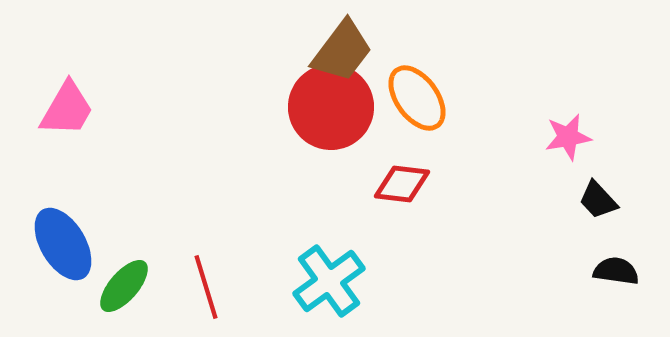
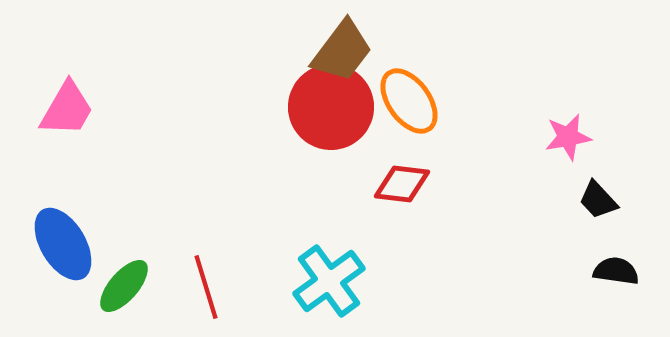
orange ellipse: moved 8 px left, 3 px down
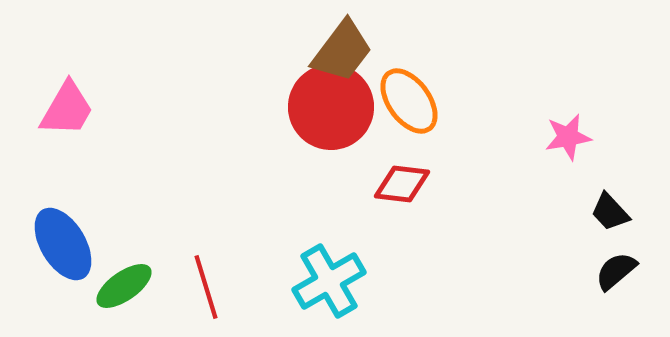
black trapezoid: moved 12 px right, 12 px down
black semicircle: rotated 48 degrees counterclockwise
cyan cross: rotated 6 degrees clockwise
green ellipse: rotated 14 degrees clockwise
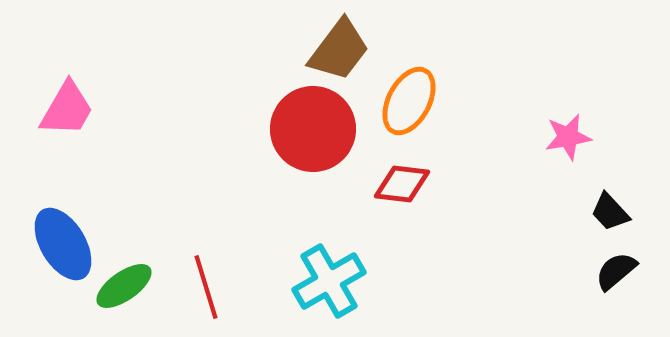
brown trapezoid: moved 3 px left, 1 px up
orange ellipse: rotated 64 degrees clockwise
red circle: moved 18 px left, 22 px down
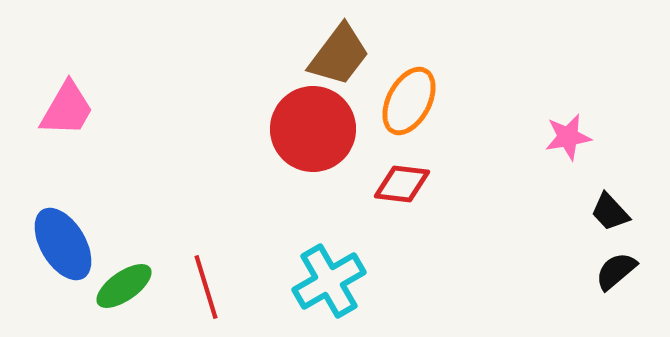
brown trapezoid: moved 5 px down
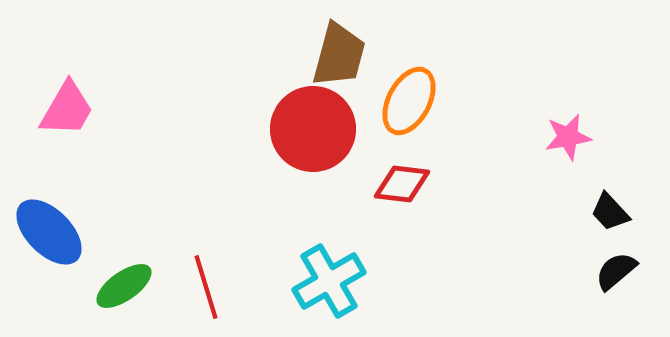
brown trapezoid: rotated 22 degrees counterclockwise
blue ellipse: moved 14 px left, 12 px up; rotated 14 degrees counterclockwise
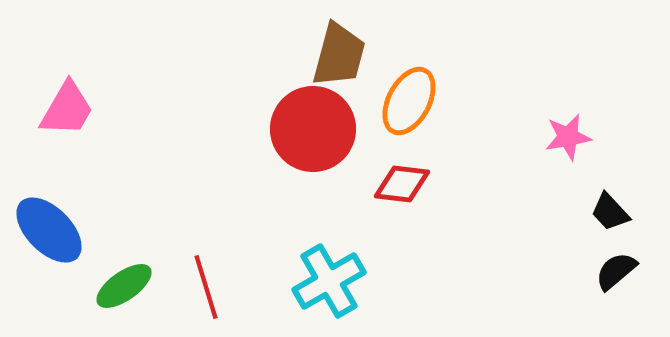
blue ellipse: moved 2 px up
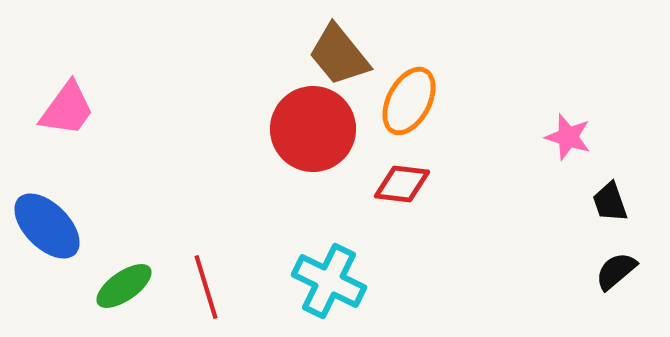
brown trapezoid: rotated 126 degrees clockwise
pink trapezoid: rotated 6 degrees clockwise
pink star: rotated 27 degrees clockwise
black trapezoid: moved 10 px up; rotated 24 degrees clockwise
blue ellipse: moved 2 px left, 4 px up
cyan cross: rotated 34 degrees counterclockwise
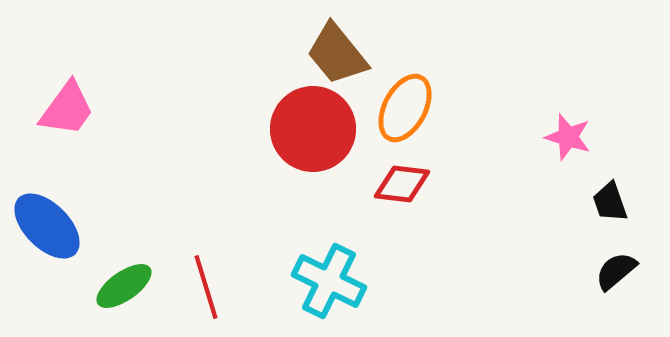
brown trapezoid: moved 2 px left, 1 px up
orange ellipse: moved 4 px left, 7 px down
